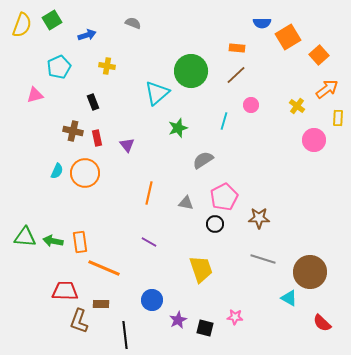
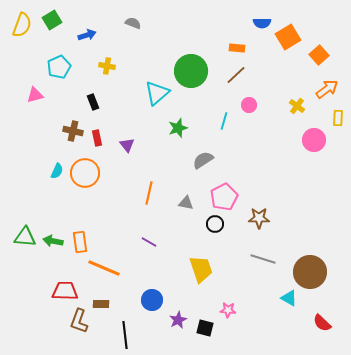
pink circle at (251, 105): moved 2 px left
pink star at (235, 317): moved 7 px left, 7 px up
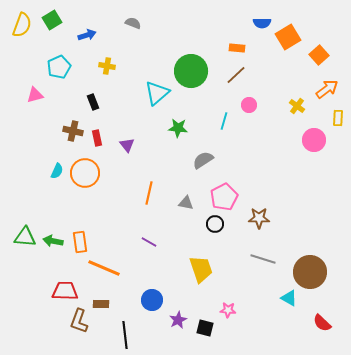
green star at (178, 128): rotated 24 degrees clockwise
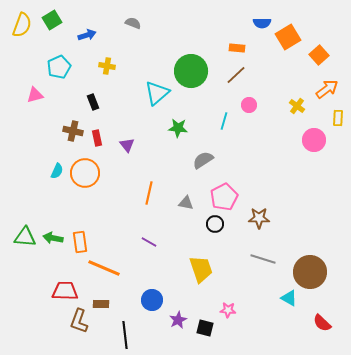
green arrow at (53, 241): moved 3 px up
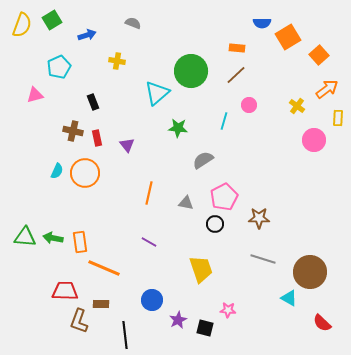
yellow cross at (107, 66): moved 10 px right, 5 px up
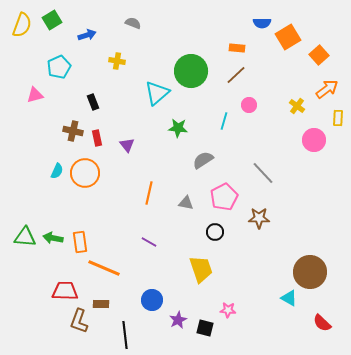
black circle at (215, 224): moved 8 px down
gray line at (263, 259): moved 86 px up; rotated 30 degrees clockwise
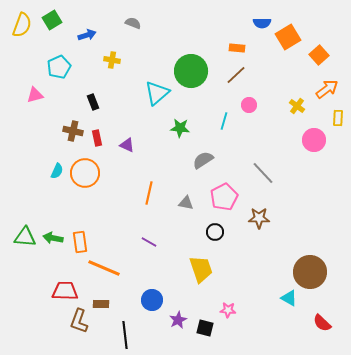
yellow cross at (117, 61): moved 5 px left, 1 px up
green star at (178, 128): moved 2 px right
purple triangle at (127, 145): rotated 28 degrees counterclockwise
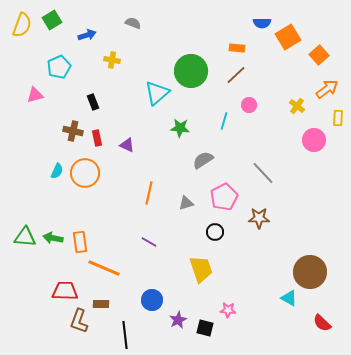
gray triangle at (186, 203): rotated 28 degrees counterclockwise
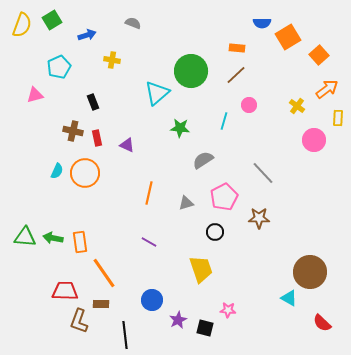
orange line at (104, 268): moved 5 px down; rotated 32 degrees clockwise
